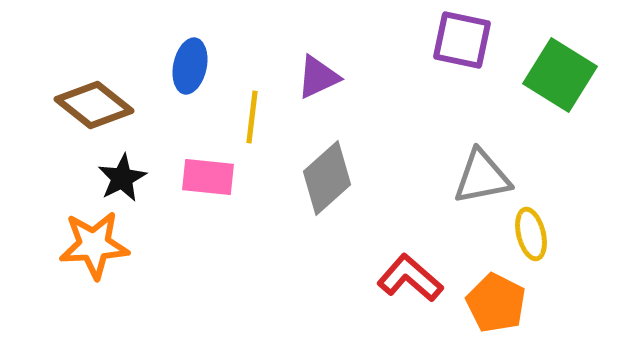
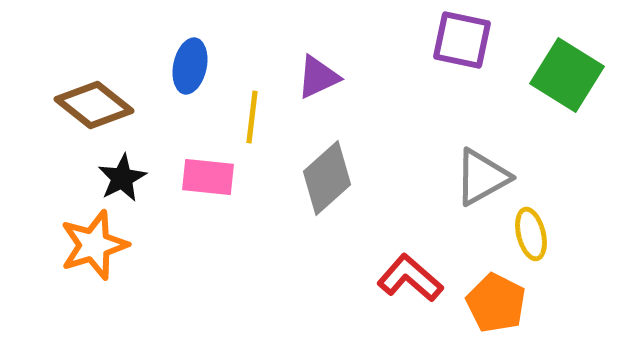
green square: moved 7 px right
gray triangle: rotated 18 degrees counterclockwise
orange star: rotated 14 degrees counterclockwise
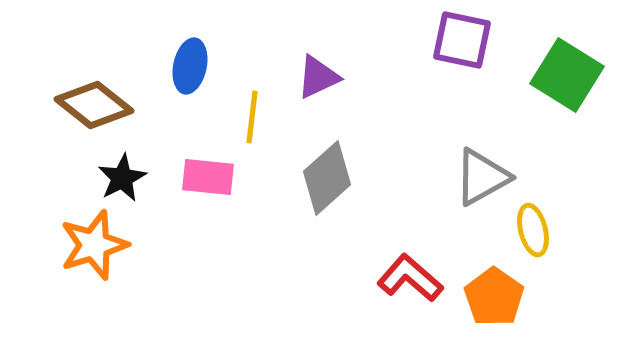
yellow ellipse: moved 2 px right, 4 px up
orange pentagon: moved 2 px left, 6 px up; rotated 8 degrees clockwise
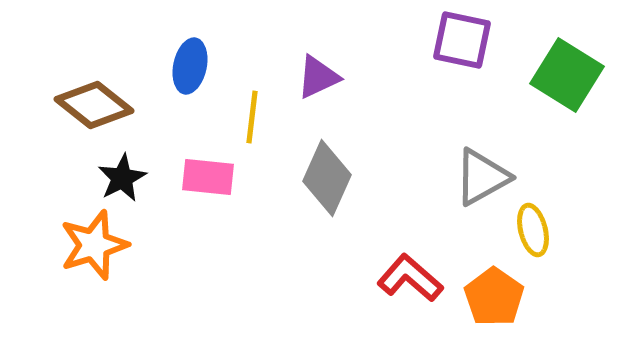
gray diamond: rotated 24 degrees counterclockwise
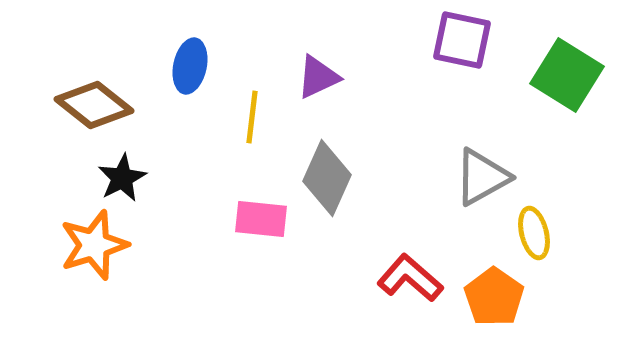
pink rectangle: moved 53 px right, 42 px down
yellow ellipse: moved 1 px right, 3 px down
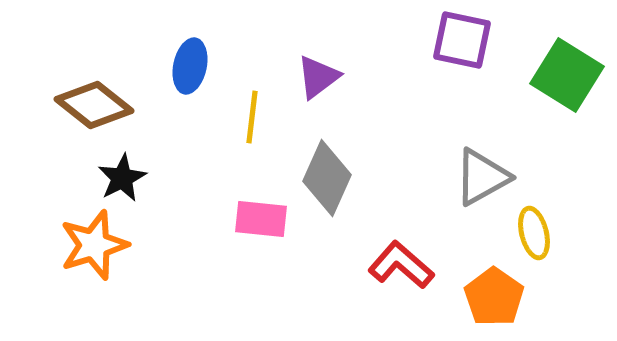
purple triangle: rotated 12 degrees counterclockwise
red L-shape: moved 9 px left, 13 px up
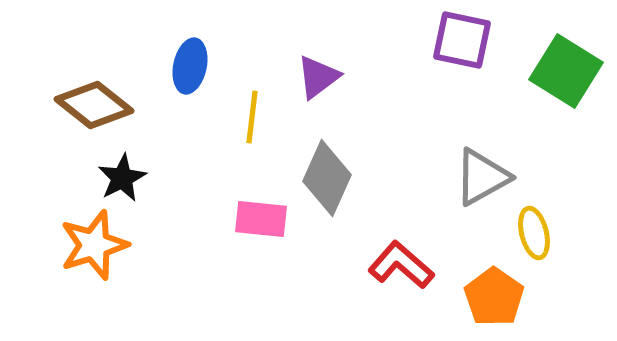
green square: moved 1 px left, 4 px up
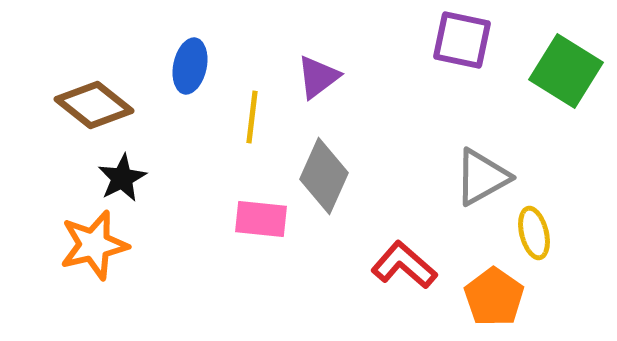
gray diamond: moved 3 px left, 2 px up
orange star: rotated 4 degrees clockwise
red L-shape: moved 3 px right
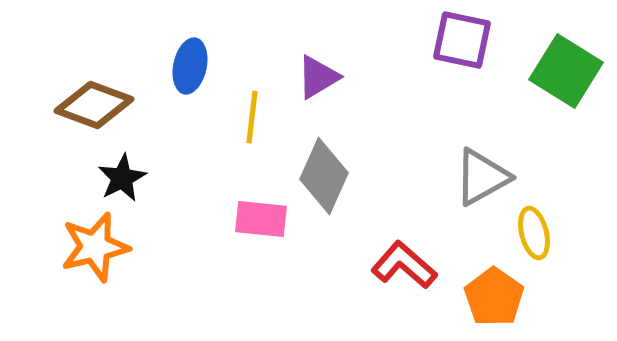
purple triangle: rotated 6 degrees clockwise
brown diamond: rotated 18 degrees counterclockwise
orange star: moved 1 px right, 2 px down
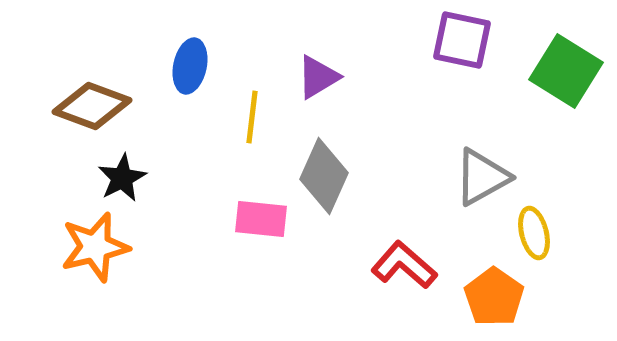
brown diamond: moved 2 px left, 1 px down
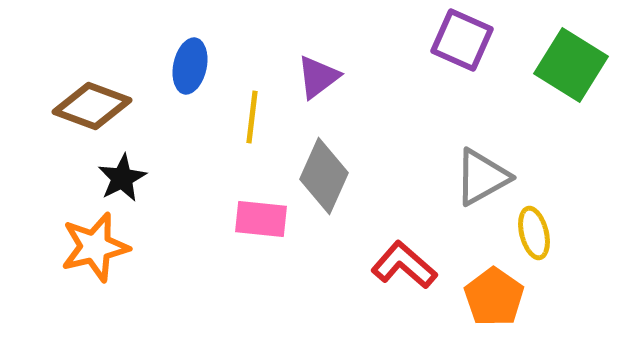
purple square: rotated 12 degrees clockwise
green square: moved 5 px right, 6 px up
purple triangle: rotated 6 degrees counterclockwise
